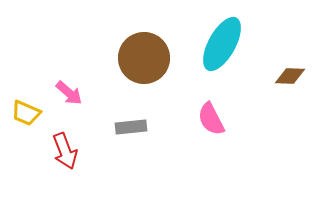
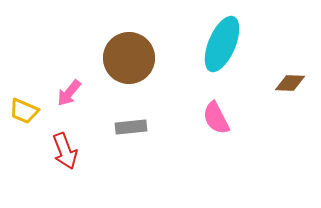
cyan ellipse: rotated 6 degrees counterclockwise
brown circle: moved 15 px left
brown diamond: moved 7 px down
pink arrow: rotated 88 degrees clockwise
yellow trapezoid: moved 2 px left, 2 px up
pink semicircle: moved 5 px right, 1 px up
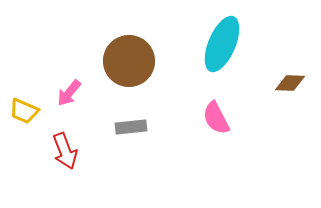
brown circle: moved 3 px down
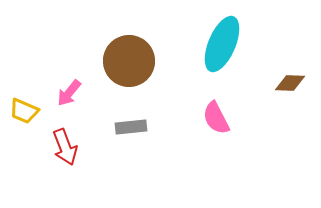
red arrow: moved 4 px up
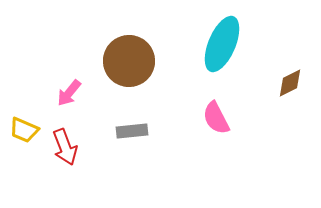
brown diamond: rotated 28 degrees counterclockwise
yellow trapezoid: moved 19 px down
gray rectangle: moved 1 px right, 4 px down
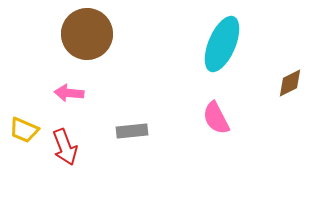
brown circle: moved 42 px left, 27 px up
pink arrow: rotated 56 degrees clockwise
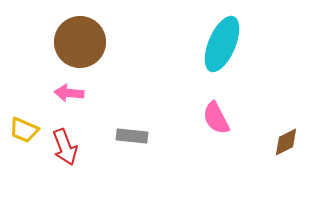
brown circle: moved 7 px left, 8 px down
brown diamond: moved 4 px left, 59 px down
gray rectangle: moved 5 px down; rotated 12 degrees clockwise
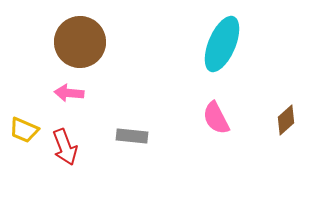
brown diamond: moved 22 px up; rotated 16 degrees counterclockwise
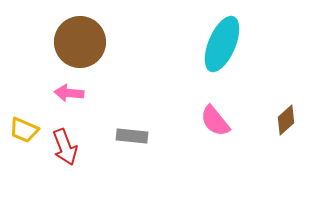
pink semicircle: moved 1 px left, 3 px down; rotated 12 degrees counterclockwise
